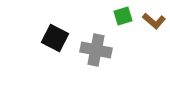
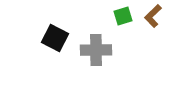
brown L-shape: moved 1 px left, 5 px up; rotated 95 degrees clockwise
gray cross: rotated 12 degrees counterclockwise
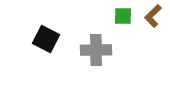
green square: rotated 18 degrees clockwise
black square: moved 9 px left, 1 px down
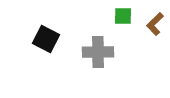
brown L-shape: moved 2 px right, 8 px down
gray cross: moved 2 px right, 2 px down
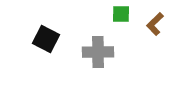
green square: moved 2 px left, 2 px up
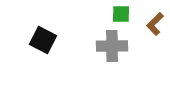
black square: moved 3 px left, 1 px down
gray cross: moved 14 px right, 6 px up
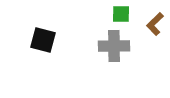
black square: rotated 12 degrees counterclockwise
gray cross: moved 2 px right
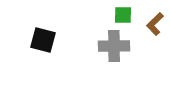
green square: moved 2 px right, 1 px down
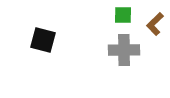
gray cross: moved 10 px right, 4 px down
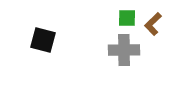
green square: moved 4 px right, 3 px down
brown L-shape: moved 2 px left
